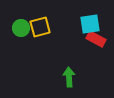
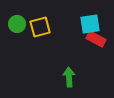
green circle: moved 4 px left, 4 px up
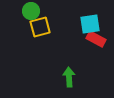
green circle: moved 14 px right, 13 px up
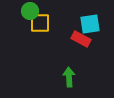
green circle: moved 1 px left
yellow square: moved 4 px up; rotated 15 degrees clockwise
red rectangle: moved 15 px left
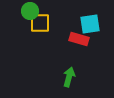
red rectangle: moved 2 px left; rotated 12 degrees counterclockwise
green arrow: rotated 18 degrees clockwise
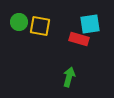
green circle: moved 11 px left, 11 px down
yellow square: moved 3 px down; rotated 10 degrees clockwise
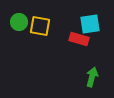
green arrow: moved 23 px right
